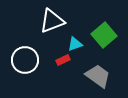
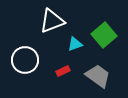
red rectangle: moved 11 px down
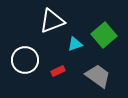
red rectangle: moved 5 px left
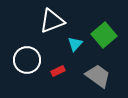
cyan triangle: rotated 28 degrees counterclockwise
white circle: moved 2 px right
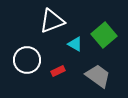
cyan triangle: rotated 42 degrees counterclockwise
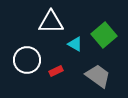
white triangle: moved 1 px left, 1 px down; rotated 20 degrees clockwise
red rectangle: moved 2 px left
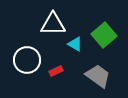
white triangle: moved 2 px right, 2 px down
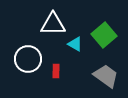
white circle: moved 1 px right, 1 px up
red rectangle: rotated 64 degrees counterclockwise
gray trapezoid: moved 8 px right
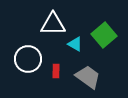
gray trapezoid: moved 18 px left, 1 px down
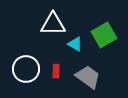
green square: rotated 10 degrees clockwise
white circle: moved 2 px left, 10 px down
